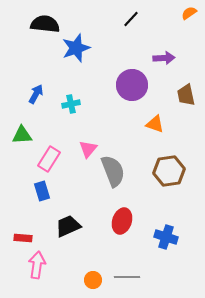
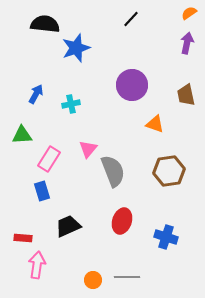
purple arrow: moved 23 px right, 15 px up; rotated 75 degrees counterclockwise
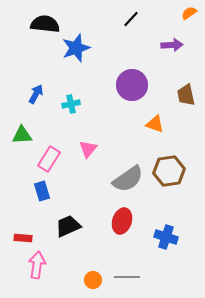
purple arrow: moved 15 px left, 2 px down; rotated 75 degrees clockwise
gray semicircle: moved 15 px right, 8 px down; rotated 76 degrees clockwise
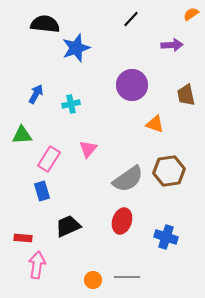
orange semicircle: moved 2 px right, 1 px down
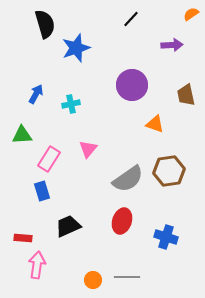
black semicircle: rotated 68 degrees clockwise
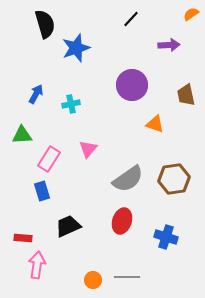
purple arrow: moved 3 px left
brown hexagon: moved 5 px right, 8 px down
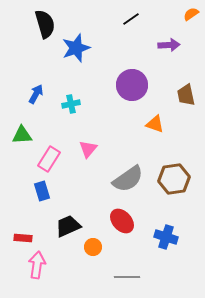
black line: rotated 12 degrees clockwise
red ellipse: rotated 60 degrees counterclockwise
orange circle: moved 33 px up
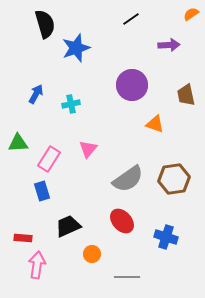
green triangle: moved 4 px left, 8 px down
orange circle: moved 1 px left, 7 px down
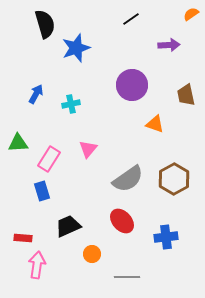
brown hexagon: rotated 20 degrees counterclockwise
blue cross: rotated 25 degrees counterclockwise
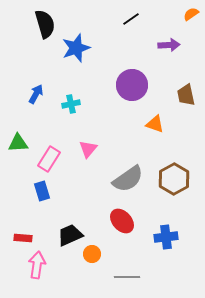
black trapezoid: moved 2 px right, 9 px down
